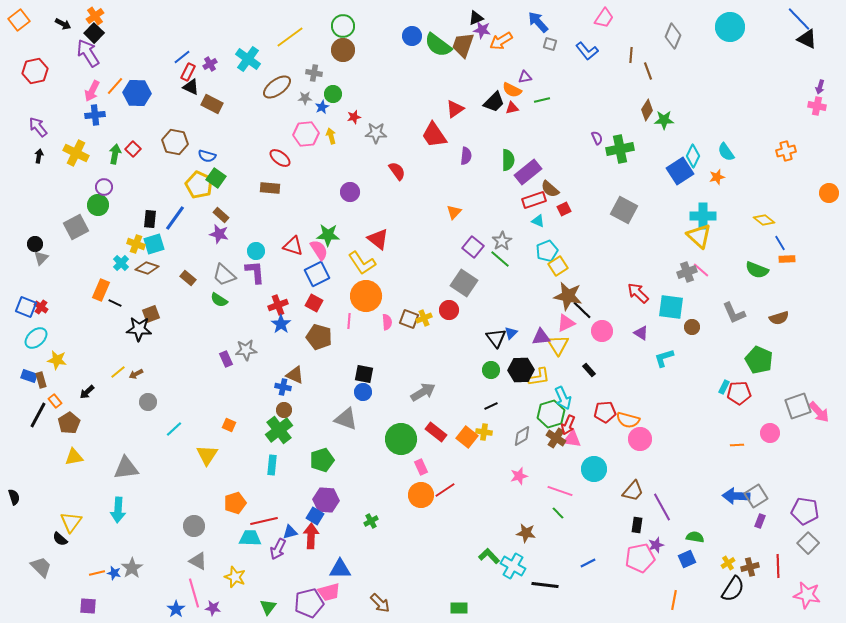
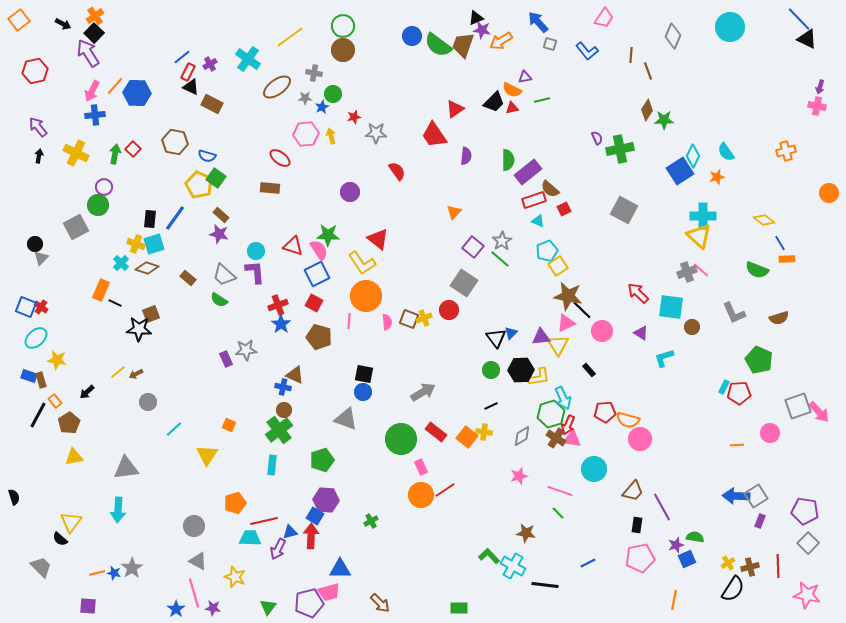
purple star at (656, 545): moved 20 px right
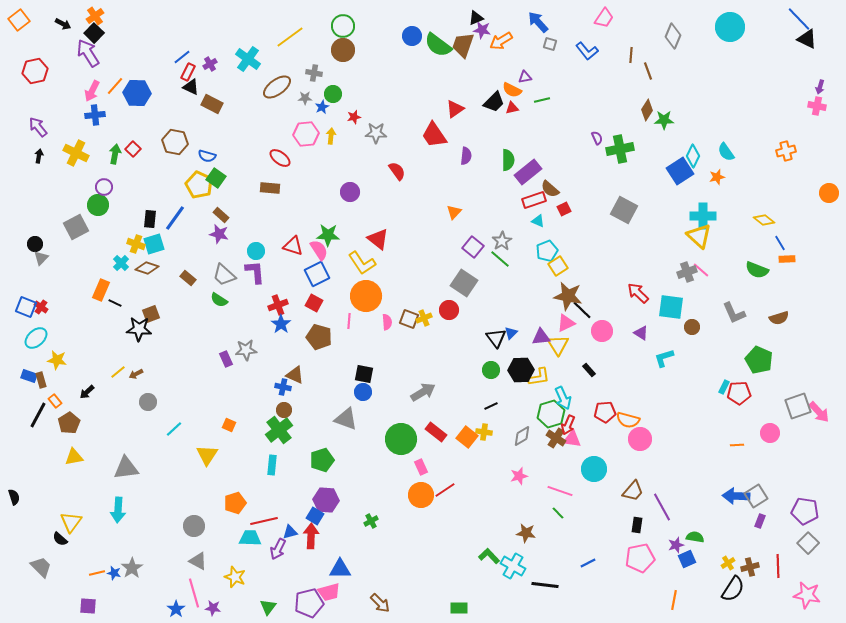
yellow arrow at (331, 136): rotated 21 degrees clockwise
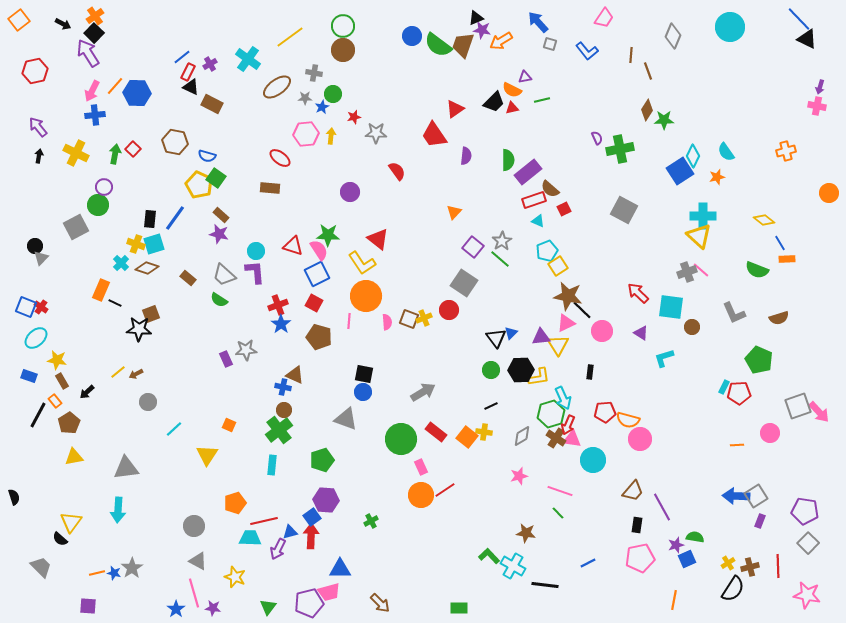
black circle at (35, 244): moved 2 px down
black rectangle at (589, 370): moved 1 px right, 2 px down; rotated 48 degrees clockwise
brown rectangle at (41, 380): moved 21 px right, 1 px down; rotated 14 degrees counterclockwise
cyan circle at (594, 469): moved 1 px left, 9 px up
blue square at (315, 516): moved 3 px left, 1 px down; rotated 24 degrees clockwise
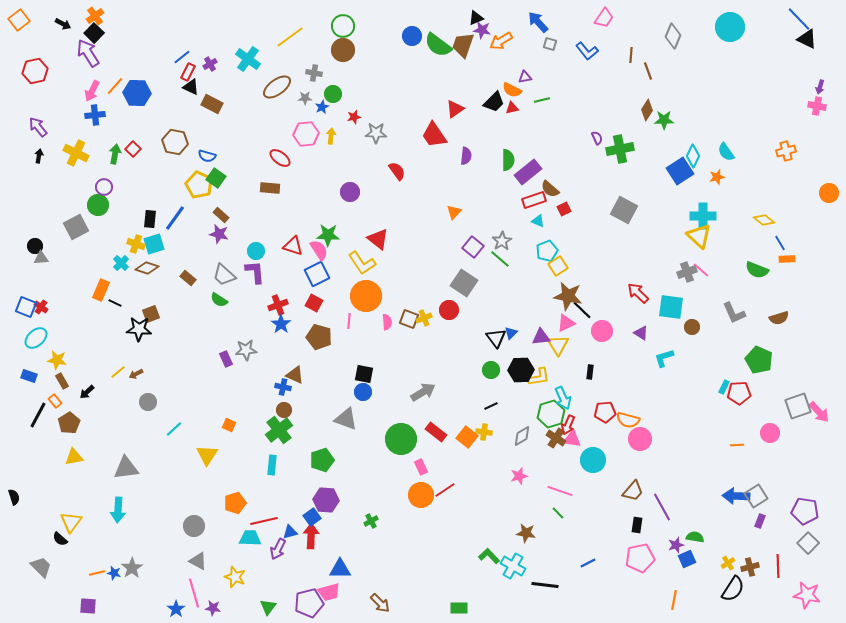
gray triangle at (41, 258): rotated 42 degrees clockwise
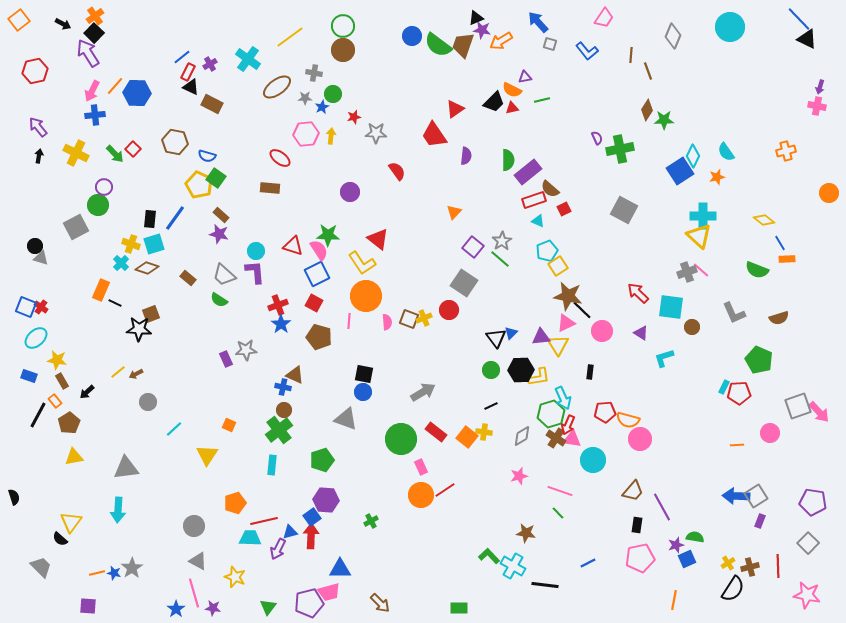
green arrow at (115, 154): rotated 126 degrees clockwise
yellow cross at (136, 244): moved 5 px left
gray triangle at (41, 258): rotated 21 degrees clockwise
purple pentagon at (805, 511): moved 8 px right, 9 px up
